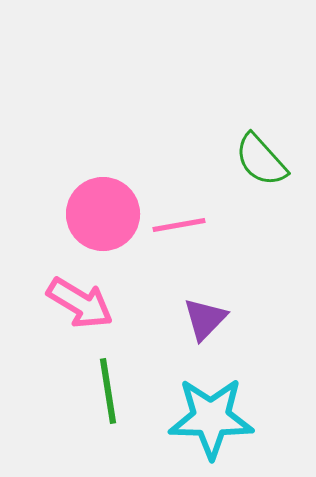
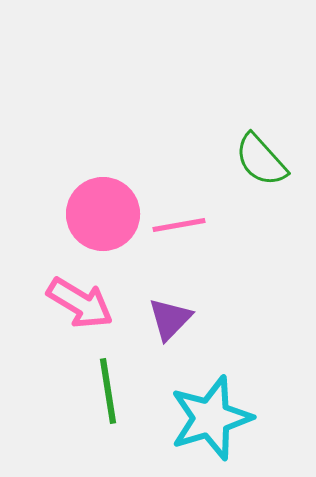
purple triangle: moved 35 px left
cyan star: rotated 18 degrees counterclockwise
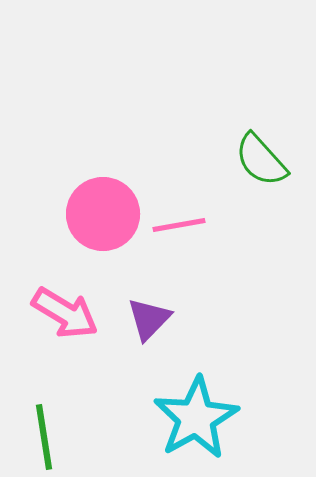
pink arrow: moved 15 px left, 10 px down
purple triangle: moved 21 px left
green line: moved 64 px left, 46 px down
cyan star: moved 15 px left; rotated 12 degrees counterclockwise
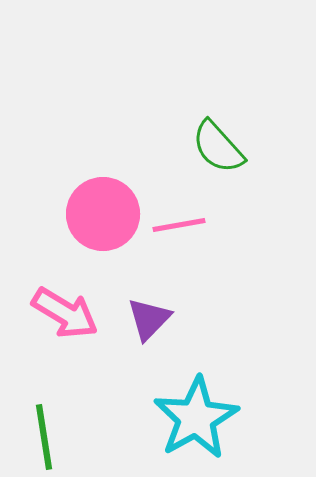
green semicircle: moved 43 px left, 13 px up
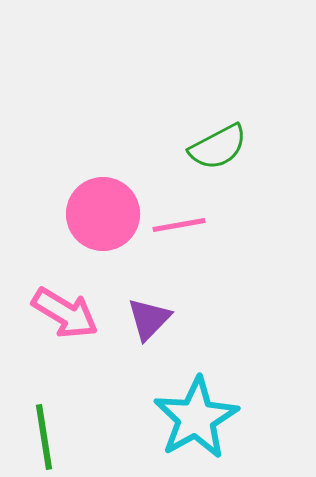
green semicircle: rotated 76 degrees counterclockwise
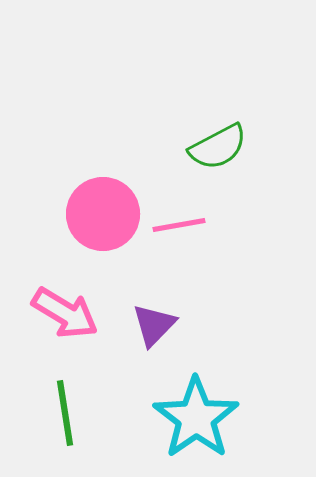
purple triangle: moved 5 px right, 6 px down
cyan star: rotated 6 degrees counterclockwise
green line: moved 21 px right, 24 px up
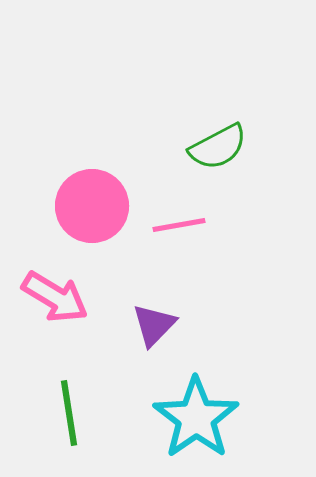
pink circle: moved 11 px left, 8 px up
pink arrow: moved 10 px left, 16 px up
green line: moved 4 px right
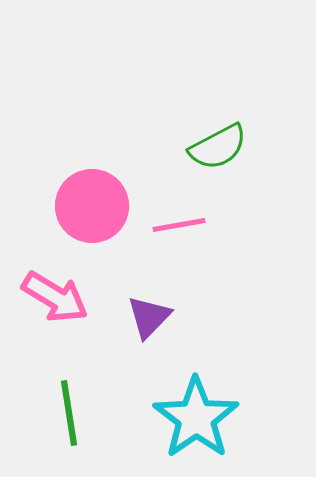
purple triangle: moved 5 px left, 8 px up
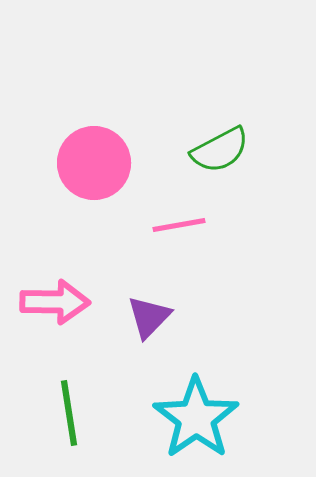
green semicircle: moved 2 px right, 3 px down
pink circle: moved 2 px right, 43 px up
pink arrow: moved 5 px down; rotated 30 degrees counterclockwise
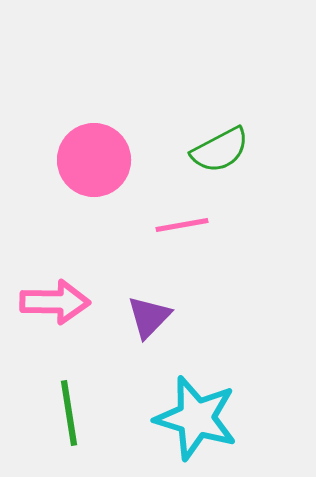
pink circle: moved 3 px up
pink line: moved 3 px right
cyan star: rotated 20 degrees counterclockwise
